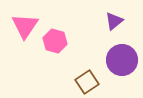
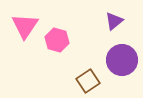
pink hexagon: moved 2 px right, 1 px up
brown square: moved 1 px right, 1 px up
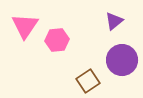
pink hexagon: rotated 20 degrees counterclockwise
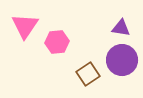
purple triangle: moved 7 px right, 7 px down; rotated 48 degrees clockwise
pink hexagon: moved 2 px down
brown square: moved 7 px up
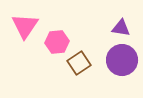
brown square: moved 9 px left, 11 px up
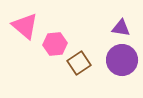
pink triangle: rotated 24 degrees counterclockwise
pink hexagon: moved 2 px left, 2 px down
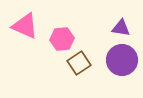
pink triangle: rotated 16 degrees counterclockwise
pink hexagon: moved 7 px right, 5 px up
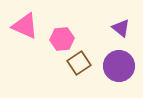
purple triangle: rotated 30 degrees clockwise
purple circle: moved 3 px left, 6 px down
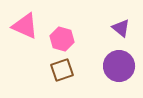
pink hexagon: rotated 20 degrees clockwise
brown square: moved 17 px left, 7 px down; rotated 15 degrees clockwise
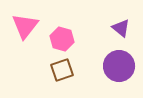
pink triangle: rotated 44 degrees clockwise
